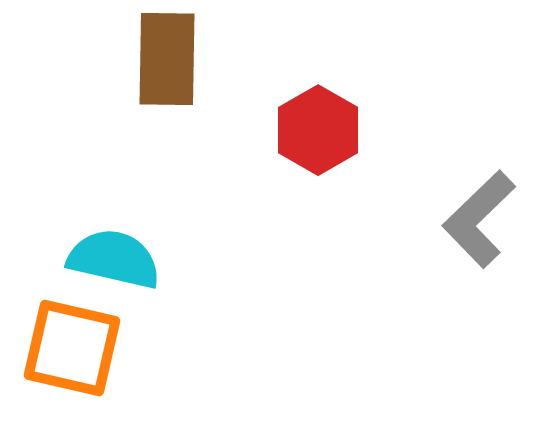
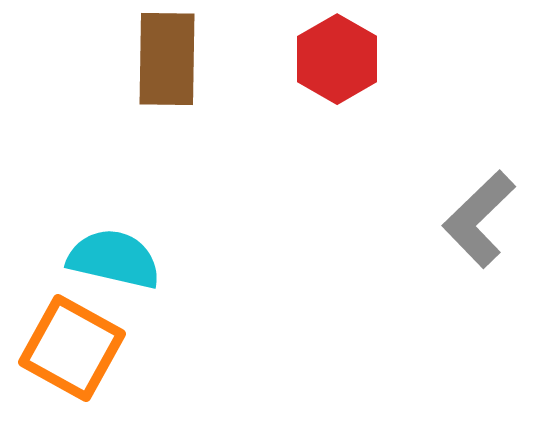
red hexagon: moved 19 px right, 71 px up
orange square: rotated 16 degrees clockwise
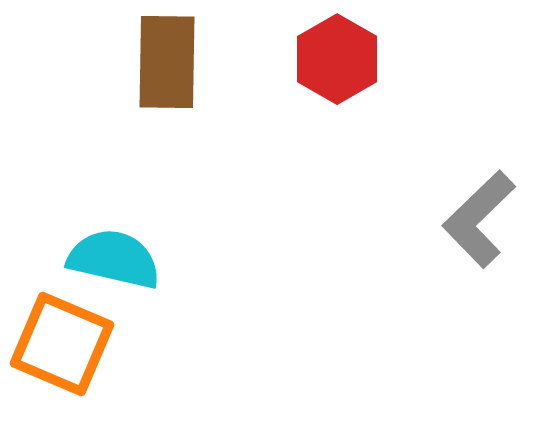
brown rectangle: moved 3 px down
orange square: moved 10 px left, 4 px up; rotated 6 degrees counterclockwise
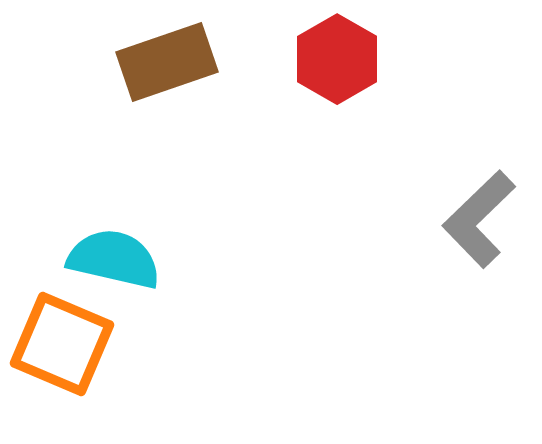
brown rectangle: rotated 70 degrees clockwise
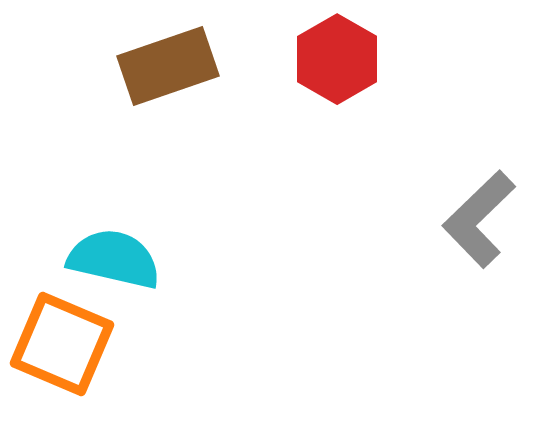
brown rectangle: moved 1 px right, 4 px down
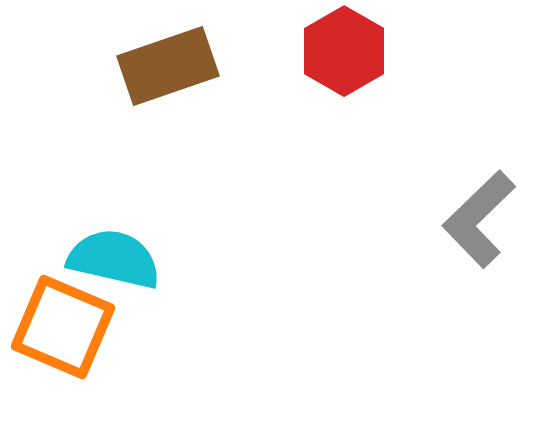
red hexagon: moved 7 px right, 8 px up
orange square: moved 1 px right, 17 px up
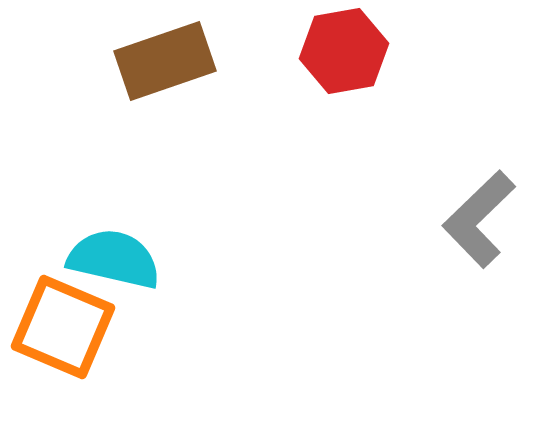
red hexagon: rotated 20 degrees clockwise
brown rectangle: moved 3 px left, 5 px up
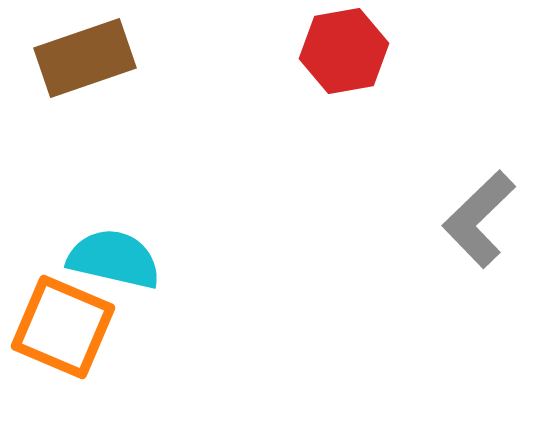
brown rectangle: moved 80 px left, 3 px up
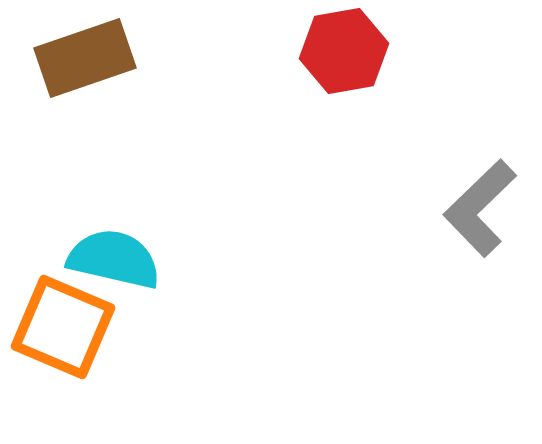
gray L-shape: moved 1 px right, 11 px up
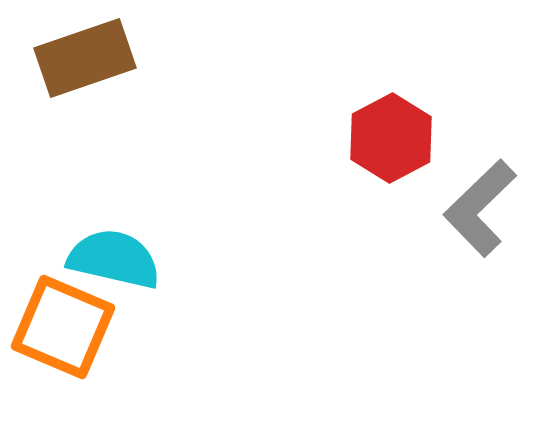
red hexagon: moved 47 px right, 87 px down; rotated 18 degrees counterclockwise
